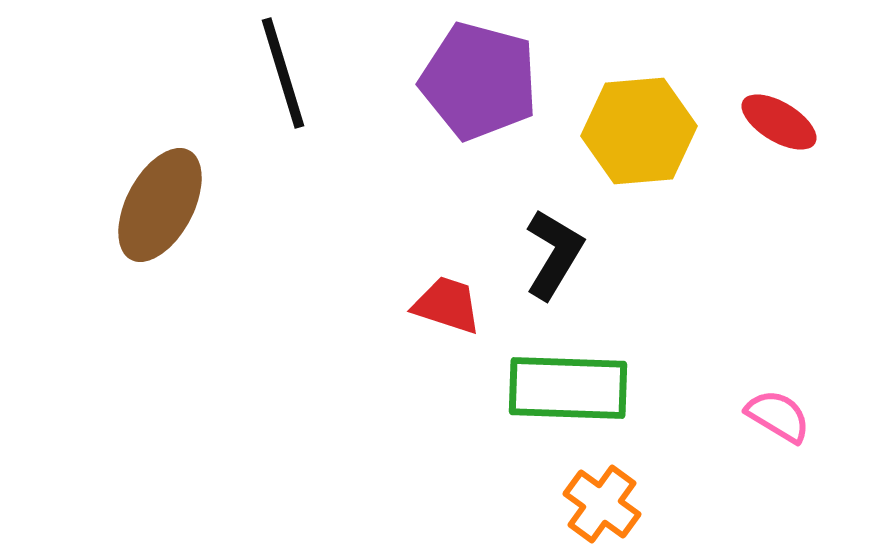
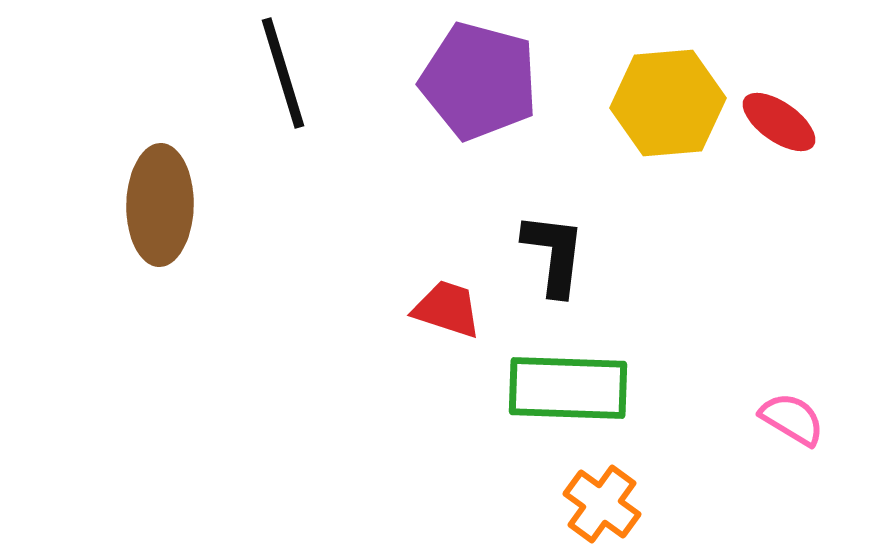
red ellipse: rotated 4 degrees clockwise
yellow hexagon: moved 29 px right, 28 px up
brown ellipse: rotated 27 degrees counterclockwise
black L-shape: rotated 24 degrees counterclockwise
red trapezoid: moved 4 px down
pink semicircle: moved 14 px right, 3 px down
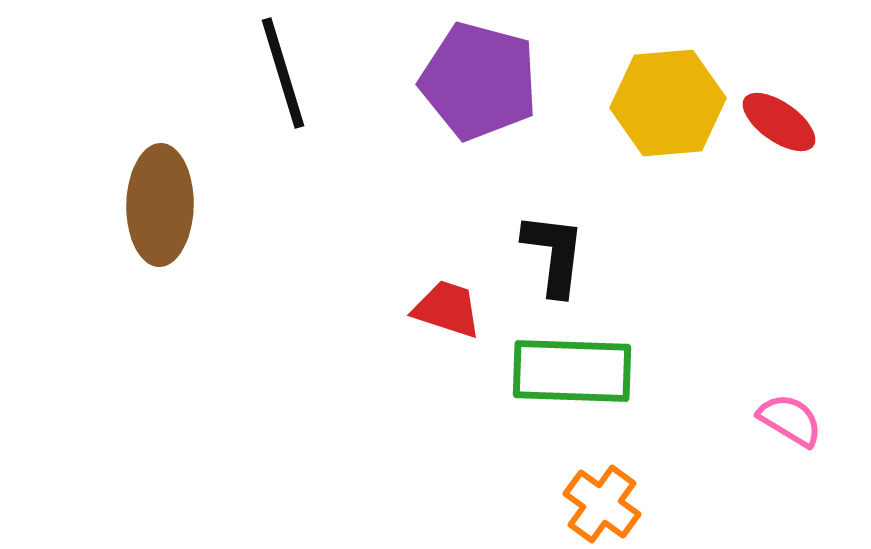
green rectangle: moved 4 px right, 17 px up
pink semicircle: moved 2 px left, 1 px down
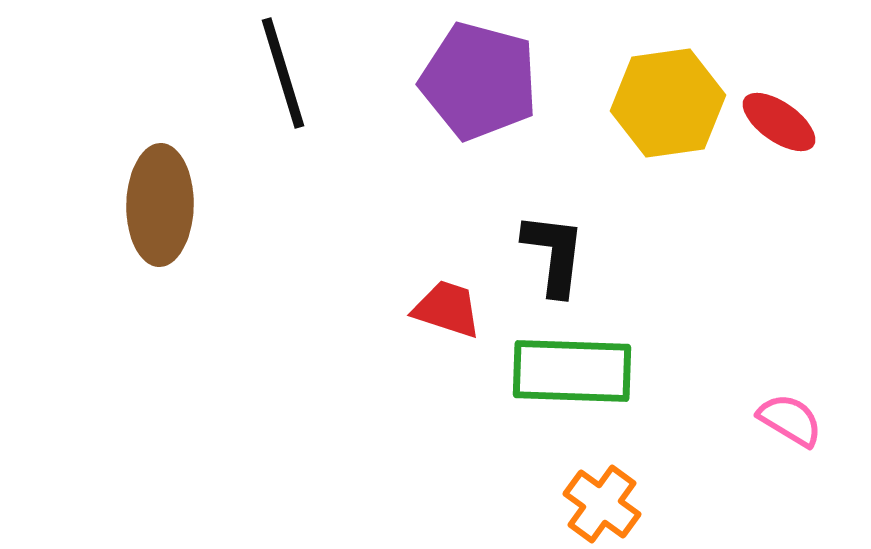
yellow hexagon: rotated 3 degrees counterclockwise
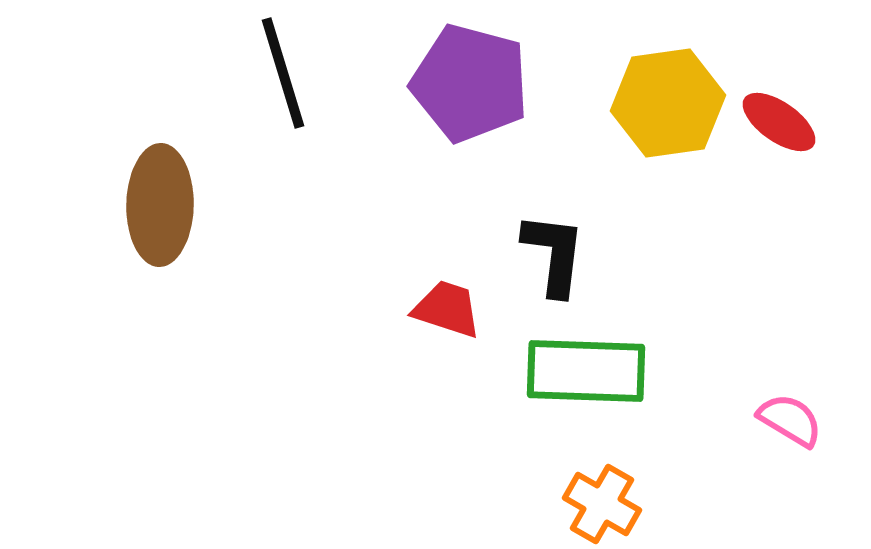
purple pentagon: moved 9 px left, 2 px down
green rectangle: moved 14 px right
orange cross: rotated 6 degrees counterclockwise
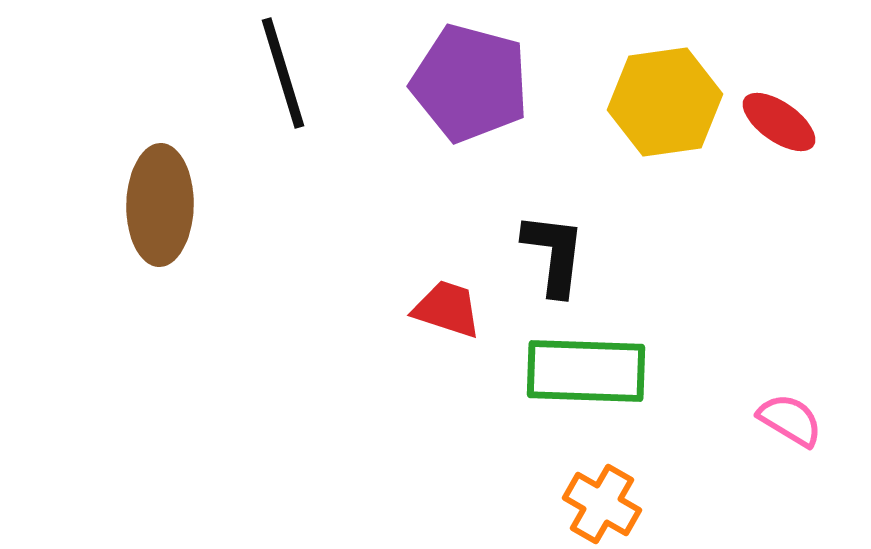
yellow hexagon: moved 3 px left, 1 px up
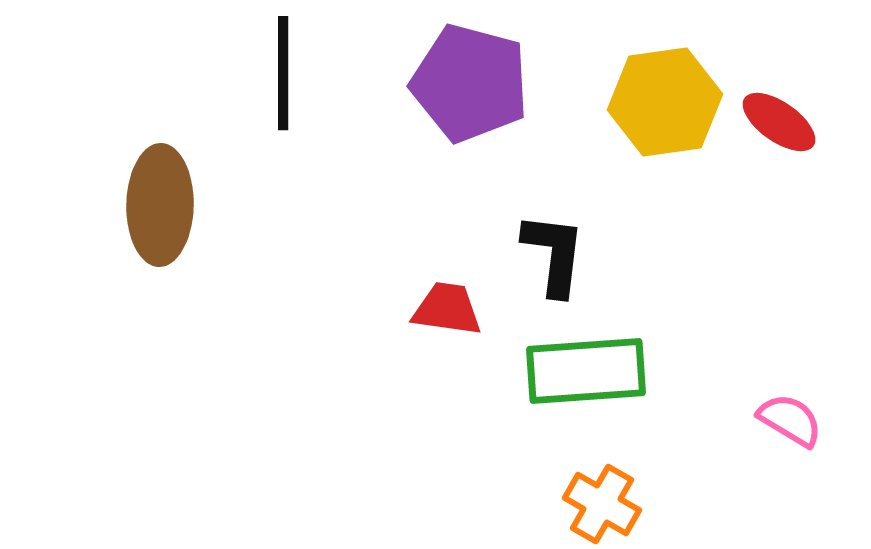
black line: rotated 17 degrees clockwise
red trapezoid: rotated 10 degrees counterclockwise
green rectangle: rotated 6 degrees counterclockwise
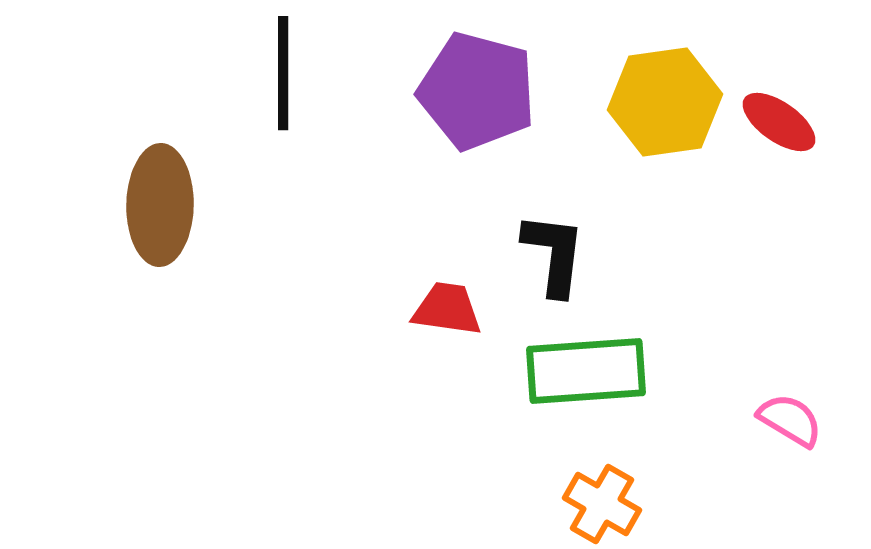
purple pentagon: moved 7 px right, 8 px down
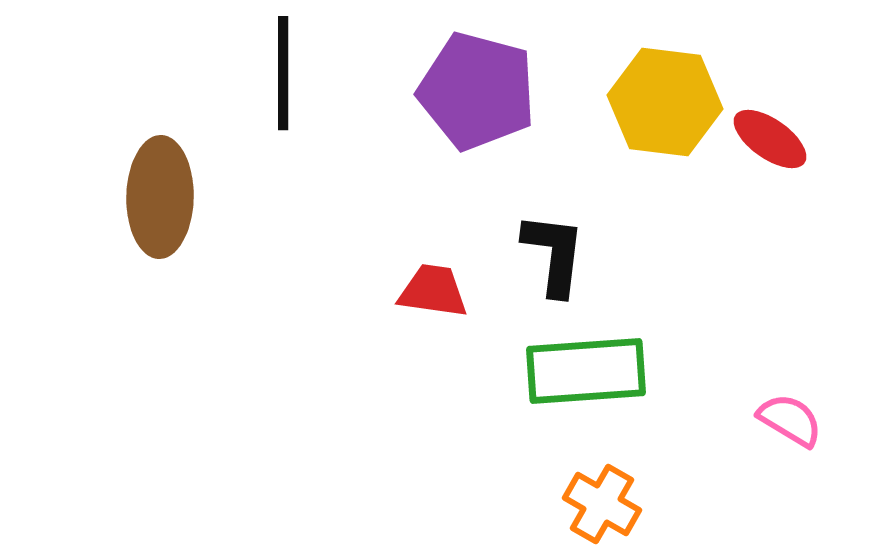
yellow hexagon: rotated 15 degrees clockwise
red ellipse: moved 9 px left, 17 px down
brown ellipse: moved 8 px up
red trapezoid: moved 14 px left, 18 px up
